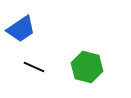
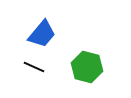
blue trapezoid: moved 21 px right, 5 px down; rotated 16 degrees counterclockwise
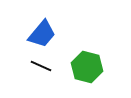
black line: moved 7 px right, 1 px up
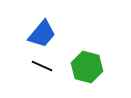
black line: moved 1 px right
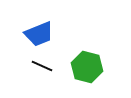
blue trapezoid: moved 3 px left; rotated 28 degrees clockwise
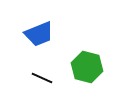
black line: moved 12 px down
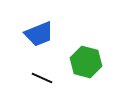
green hexagon: moved 1 px left, 5 px up
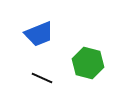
green hexagon: moved 2 px right, 1 px down
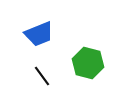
black line: moved 2 px up; rotated 30 degrees clockwise
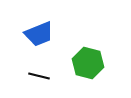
black line: moved 3 px left; rotated 40 degrees counterclockwise
